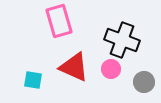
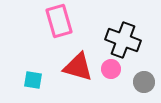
black cross: moved 1 px right
red triangle: moved 4 px right; rotated 8 degrees counterclockwise
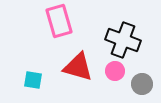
pink circle: moved 4 px right, 2 px down
gray circle: moved 2 px left, 2 px down
